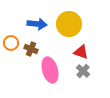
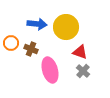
yellow circle: moved 3 px left, 3 px down
red triangle: moved 1 px left
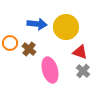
orange circle: moved 1 px left
brown cross: moved 2 px left; rotated 16 degrees clockwise
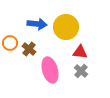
red triangle: rotated 14 degrees counterclockwise
gray cross: moved 2 px left
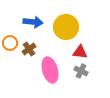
blue arrow: moved 4 px left, 2 px up
brown cross: rotated 16 degrees clockwise
gray cross: rotated 16 degrees counterclockwise
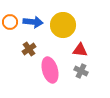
yellow circle: moved 3 px left, 2 px up
orange circle: moved 21 px up
red triangle: moved 2 px up
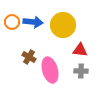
orange circle: moved 2 px right
brown cross: moved 8 px down; rotated 24 degrees counterclockwise
gray cross: rotated 24 degrees counterclockwise
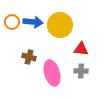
yellow circle: moved 3 px left
red triangle: moved 1 px right, 1 px up
brown cross: rotated 16 degrees counterclockwise
pink ellipse: moved 2 px right, 3 px down
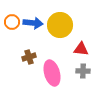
blue arrow: moved 1 px down
brown cross: rotated 32 degrees counterclockwise
gray cross: moved 2 px right
